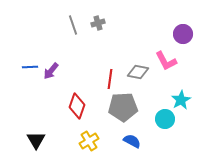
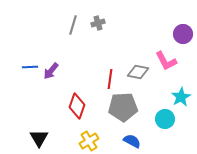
gray line: rotated 36 degrees clockwise
cyan star: moved 3 px up
black triangle: moved 3 px right, 2 px up
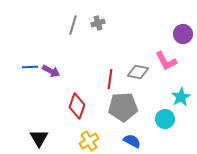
purple arrow: rotated 102 degrees counterclockwise
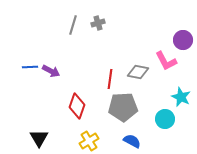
purple circle: moved 6 px down
cyan star: rotated 18 degrees counterclockwise
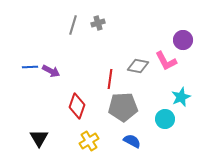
gray diamond: moved 6 px up
cyan star: rotated 24 degrees clockwise
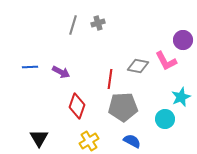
purple arrow: moved 10 px right, 1 px down
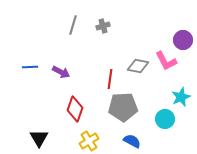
gray cross: moved 5 px right, 3 px down
red diamond: moved 2 px left, 3 px down
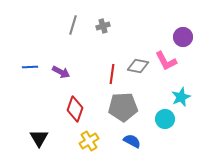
purple circle: moved 3 px up
red line: moved 2 px right, 5 px up
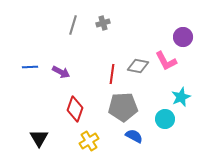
gray cross: moved 3 px up
blue semicircle: moved 2 px right, 5 px up
